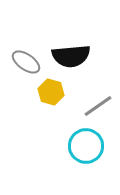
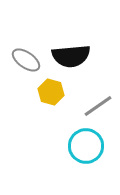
gray ellipse: moved 2 px up
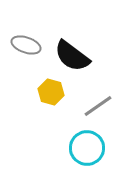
black semicircle: moved 1 px right; rotated 42 degrees clockwise
gray ellipse: moved 15 px up; rotated 16 degrees counterclockwise
cyan circle: moved 1 px right, 2 px down
